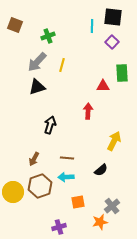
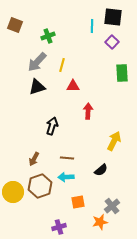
red triangle: moved 30 px left
black arrow: moved 2 px right, 1 px down
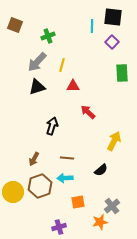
red arrow: moved 1 px down; rotated 49 degrees counterclockwise
cyan arrow: moved 1 px left, 1 px down
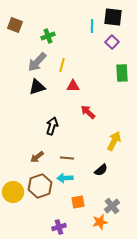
brown arrow: moved 3 px right, 2 px up; rotated 24 degrees clockwise
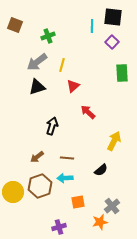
gray arrow: rotated 10 degrees clockwise
red triangle: rotated 40 degrees counterclockwise
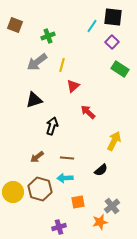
cyan line: rotated 32 degrees clockwise
green rectangle: moved 2 px left, 4 px up; rotated 54 degrees counterclockwise
black triangle: moved 3 px left, 13 px down
brown hexagon: moved 3 px down; rotated 25 degrees counterclockwise
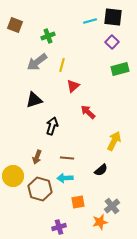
cyan line: moved 2 px left, 5 px up; rotated 40 degrees clockwise
green rectangle: rotated 48 degrees counterclockwise
brown arrow: rotated 32 degrees counterclockwise
yellow circle: moved 16 px up
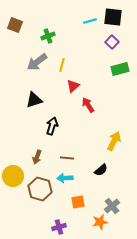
red arrow: moved 7 px up; rotated 14 degrees clockwise
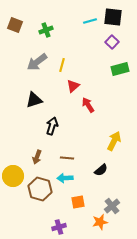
green cross: moved 2 px left, 6 px up
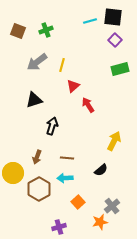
brown square: moved 3 px right, 6 px down
purple square: moved 3 px right, 2 px up
yellow circle: moved 3 px up
brown hexagon: moved 1 px left; rotated 15 degrees clockwise
orange square: rotated 32 degrees counterclockwise
